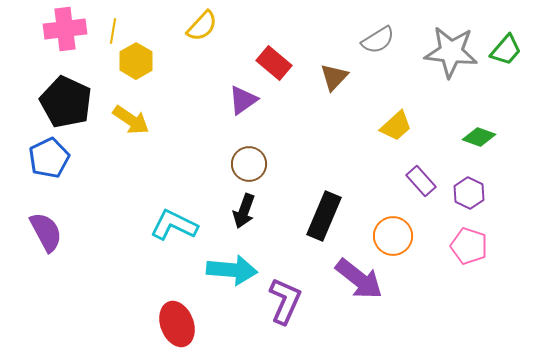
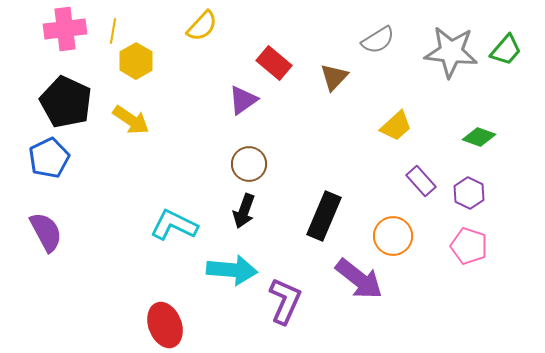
red ellipse: moved 12 px left, 1 px down
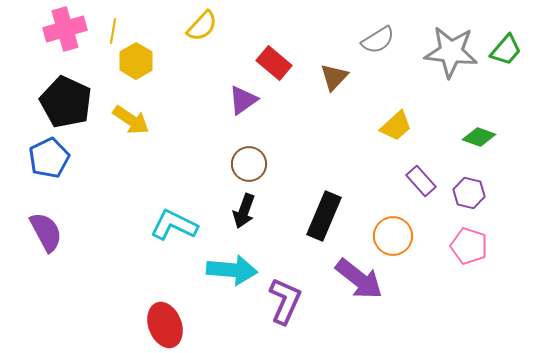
pink cross: rotated 9 degrees counterclockwise
purple hexagon: rotated 12 degrees counterclockwise
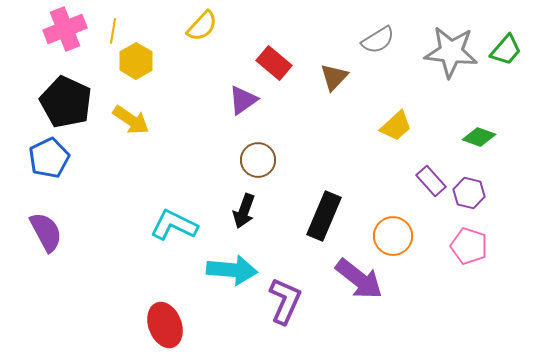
pink cross: rotated 6 degrees counterclockwise
brown circle: moved 9 px right, 4 px up
purple rectangle: moved 10 px right
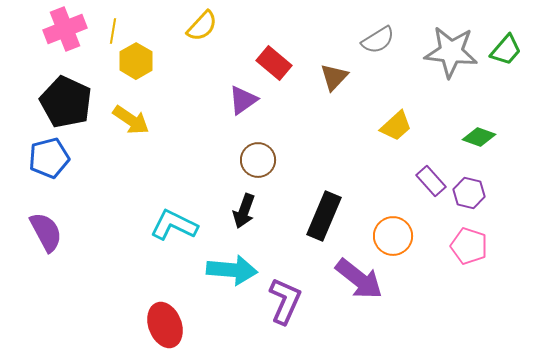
blue pentagon: rotated 12 degrees clockwise
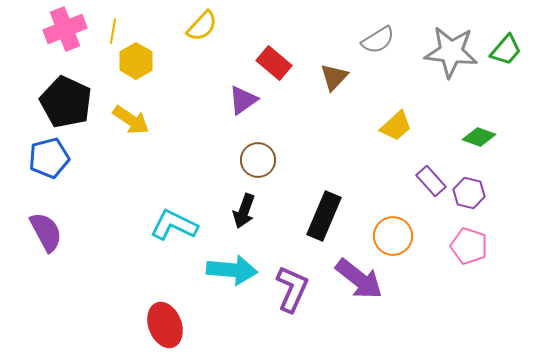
purple L-shape: moved 7 px right, 12 px up
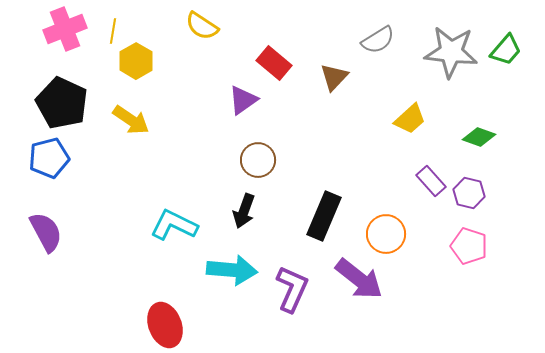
yellow semicircle: rotated 80 degrees clockwise
black pentagon: moved 4 px left, 1 px down
yellow trapezoid: moved 14 px right, 7 px up
orange circle: moved 7 px left, 2 px up
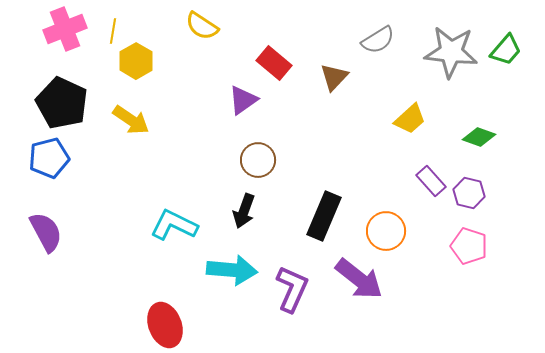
orange circle: moved 3 px up
